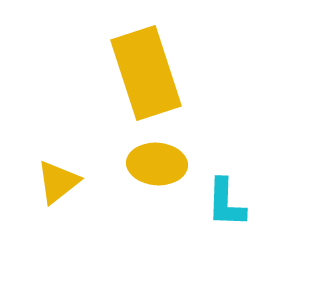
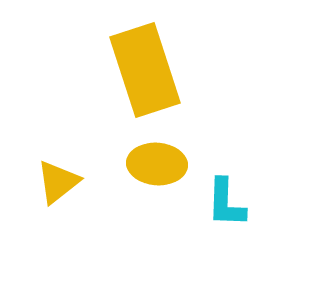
yellow rectangle: moved 1 px left, 3 px up
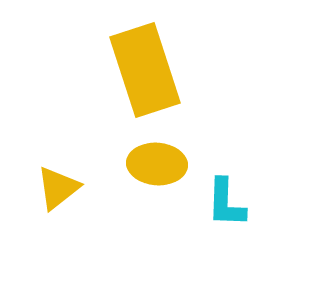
yellow triangle: moved 6 px down
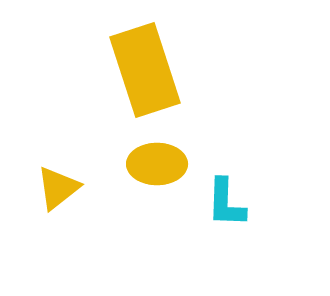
yellow ellipse: rotated 4 degrees counterclockwise
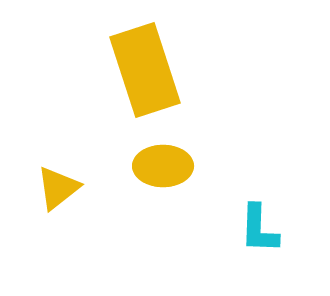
yellow ellipse: moved 6 px right, 2 px down
cyan L-shape: moved 33 px right, 26 px down
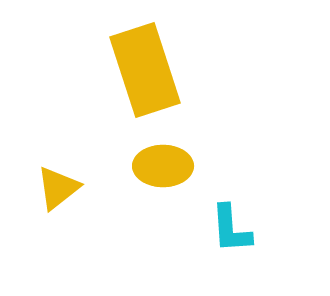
cyan L-shape: moved 28 px left; rotated 6 degrees counterclockwise
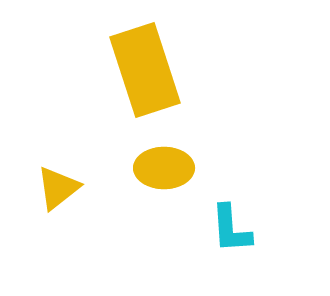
yellow ellipse: moved 1 px right, 2 px down
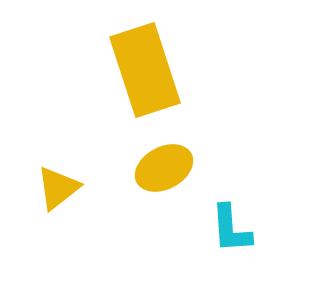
yellow ellipse: rotated 28 degrees counterclockwise
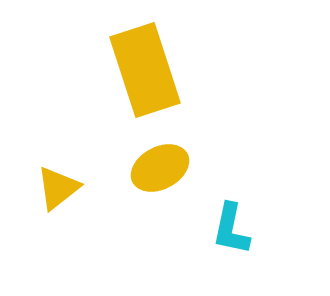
yellow ellipse: moved 4 px left
cyan L-shape: rotated 16 degrees clockwise
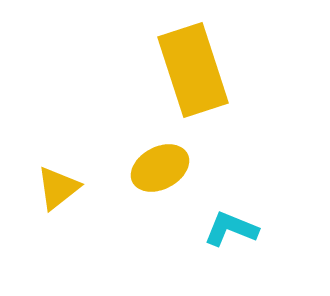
yellow rectangle: moved 48 px right
cyan L-shape: rotated 100 degrees clockwise
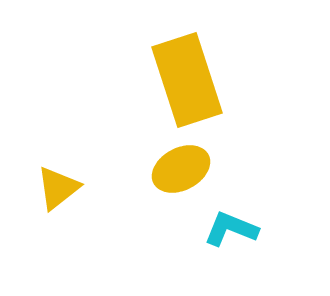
yellow rectangle: moved 6 px left, 10 px down
yellow ellipse: moved 21 px right, 1 px down
